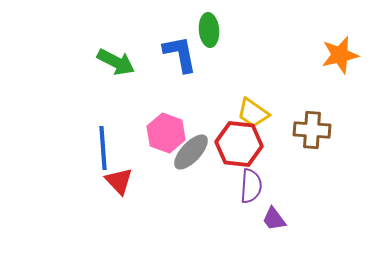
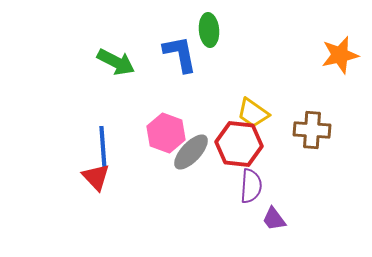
red triangle: moved 23 px left, 4 px up
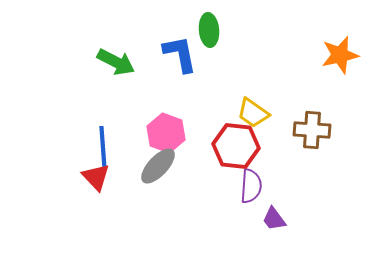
red hexagon: moved 3 px left, 2 px down
gray ellipse: moved 33 px left, 14 px down
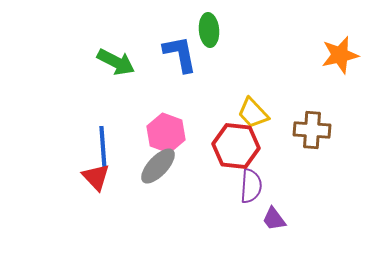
yellow trapezoid: rotated 12 degrees clockwise
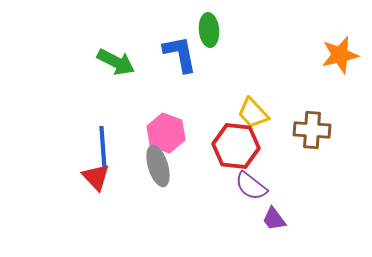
gray ellipse: rotated 60 degrees counterclockwise
purple semicircle: rotated 124 degrees clockwise
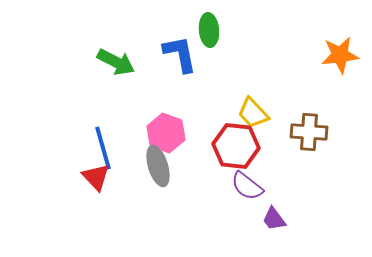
orange star: rotated 6 degrees clockwise
brown cross: moved 3 px left, 2 px down
blue line: rotated 12 degrees counterclockwise
purple semicircle: moved 4 px left
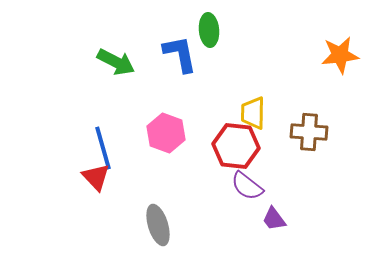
yellow trapezoid: rotated 44 degrees clockwise
gray ellipse: moved 59 px down
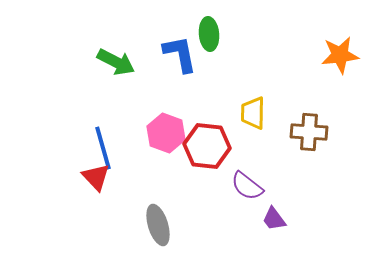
green ellipse: moved 4 px down
red hexagon: moved 29 px left
